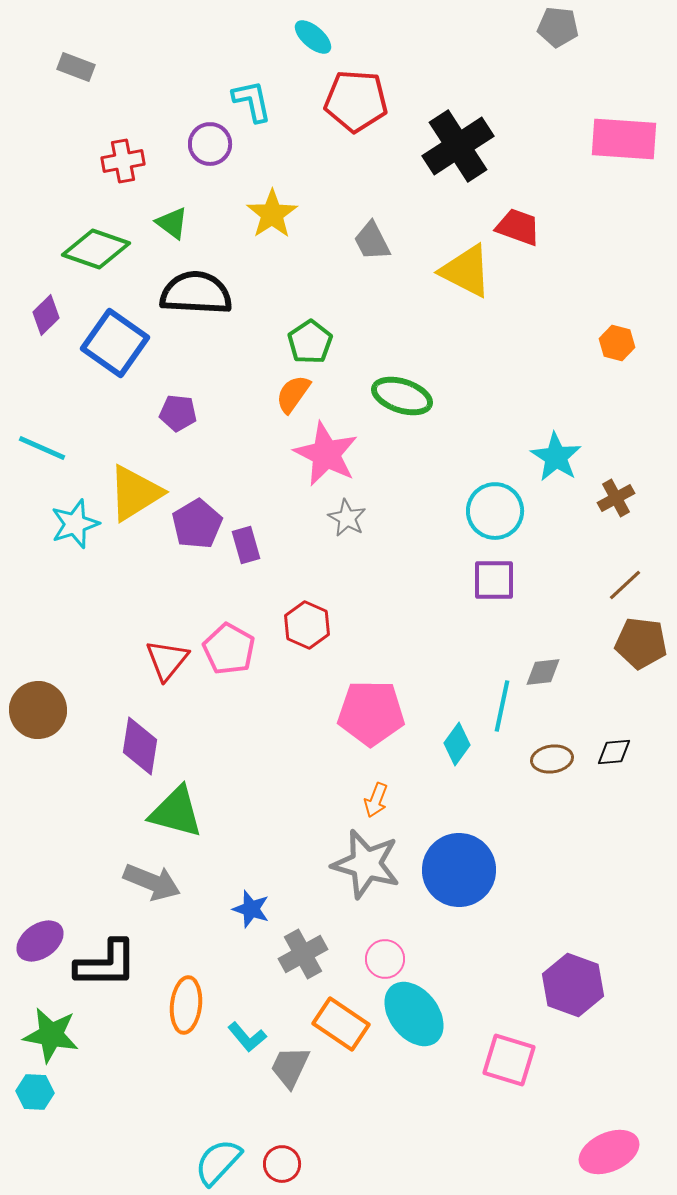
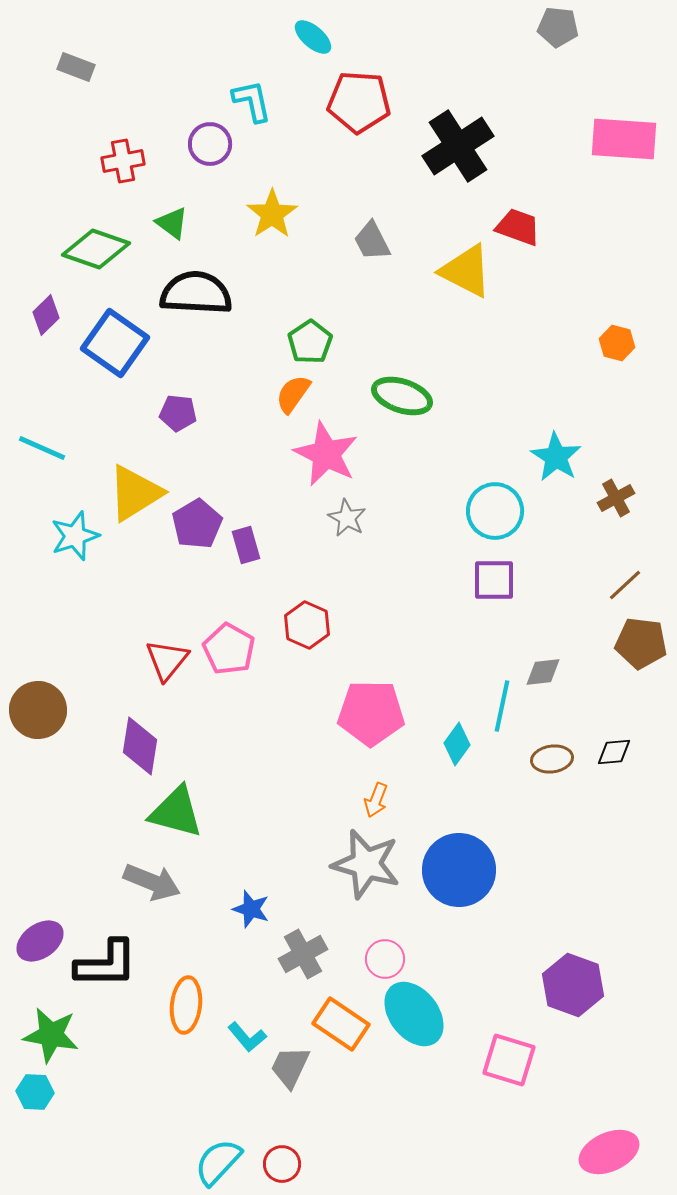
red pentagon at (356, 101): moved 3 px right, 1 px down
cyan star at (75, 524): moved 12 px down
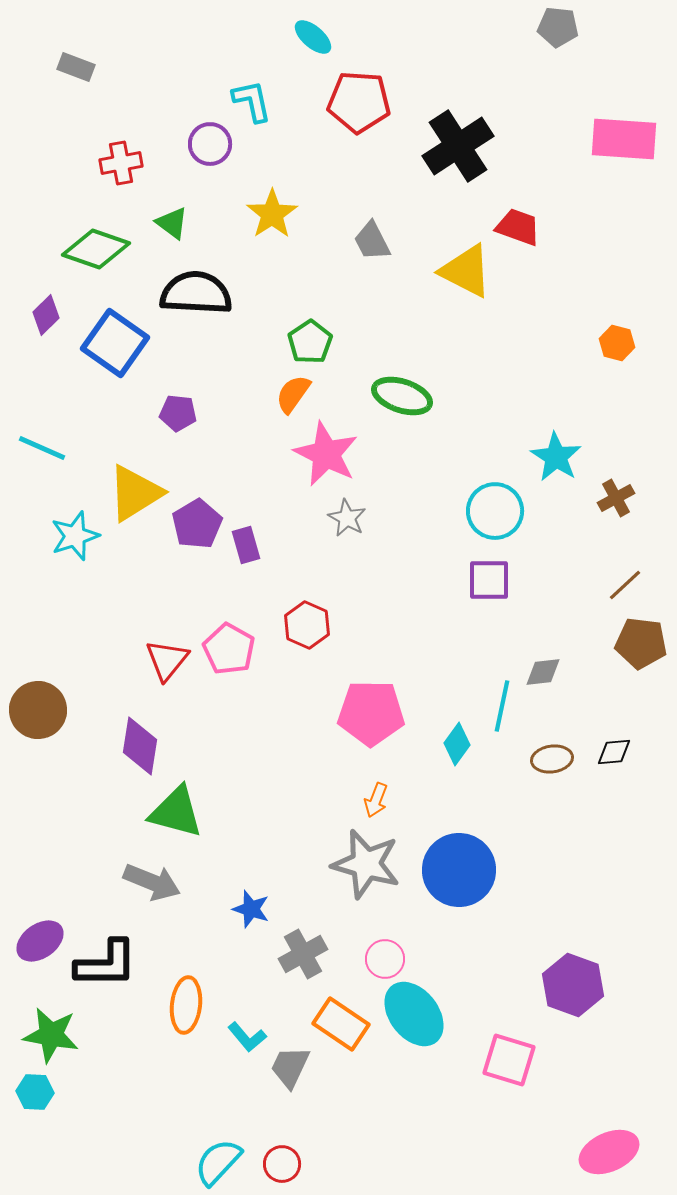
red cross at (123, 161): moved 2 px left, 2 px down
purple square at (494, 580): moved 5 px left
